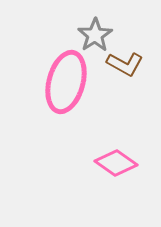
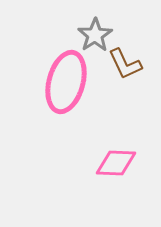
brown L-shape: rotated 36 degrees clockwise
pink diamond: rotated 33 degrees counterclockwise
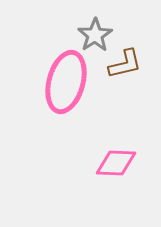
brown L-shape: rotated 78 degrees counterclockwise
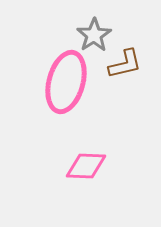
gray star: moved 1 px left
pink diamond: moved 30 px left, 3 px down
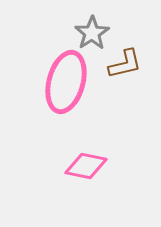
gray star: moved 2 px left, 2 px up
pink diamond: rotated 9 degrees clockwise
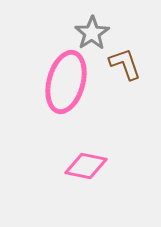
brown L-shape: rotated 96 degrees counterclockwise
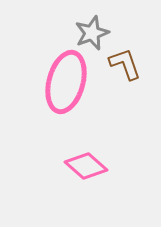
gray star: rotated 12 degrees clockwise
pink diamond: rotated 30 degrees clockwise
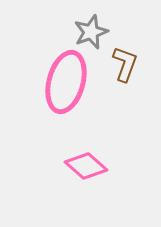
gray star: moved 1 px left, 1 px up
brown L-shape: rotated 39 degrees clockwise
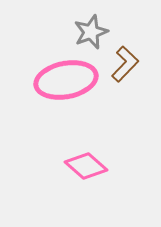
brown L-shape: rotated 24 degrees clockwise
pink ellipse: moved 2 px up; rotated 64 degrees clockwise
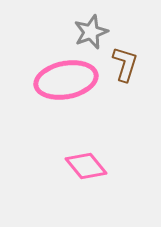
brown L-shape: rotated 27 degrees counterclockwise
pink diamond: rotated 9 degrees clockwise
